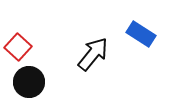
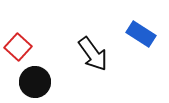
black arrow: rotated 105 degrees clockwise
black circle: moved 6 px right
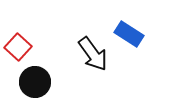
blue rectangle: moved 12 px left
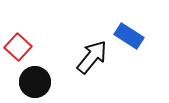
blue rectangle: moved 2 px down
black arrow: moved 1 px left, 3 px down; rotated 105 degrees counterclockwise
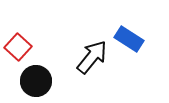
blue rectangle: moved 3 px down
black circle: moved 1 px right, 1 px up
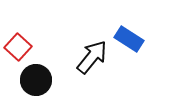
black circle: moved 1 px up
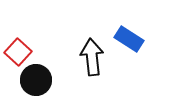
red square: moved 5 px down
black arrow: rotated 45 degrees counterclockwise
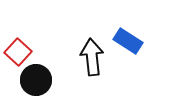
blue rectangle: moved 1 px left, 2 px down
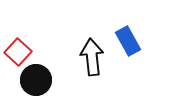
blue rectangle: rotated 28 degrees clockwise
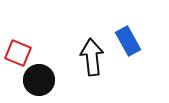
red square: moved 1 px down; rotated 20 degrees counterclockwise
black circle: moved 3 px right
